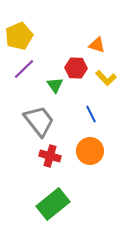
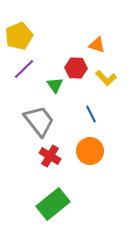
red cross: rotated 15 degrees clockwise
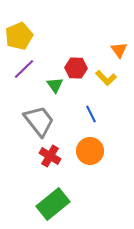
orange triangle: moved 22 px right, 5 px down; rotated 36 degrees clockwise
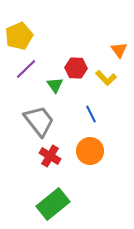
purple line: moved 2 px right
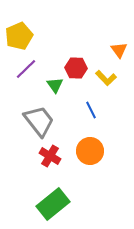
blue line: moved 4 px up
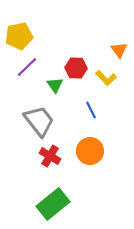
yellow pentagon: rotated 12 degrees clockwise
purple line: moved 1 px right, 2 px up
